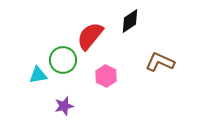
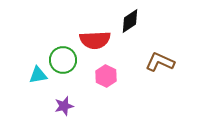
red semicircle: moved 5 px right, 4 px down; rotated 132 degrees counterclockwise
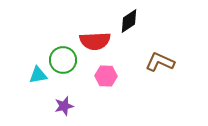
black diamond: moved 1 px left
red semicircle: moved 1 px down
pink hexagon: rotated 25 degrees counterclockwise
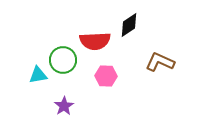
black diamond: moved 4 px down
purple star: rotated 18 degrees counterclockwise
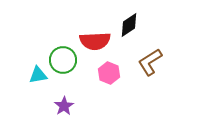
brown L-shape: moved 10 px left; rotated 56 degrees counterclockwise
pink hexagon: moved 3 px right, 3 px up; rotated 20 degrees clockwise
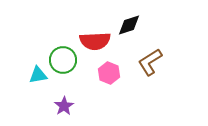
black diamond: rotated 15 degrees clockwise
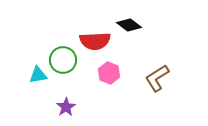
black diamond: rotated 55 degrees clockwise
brown L-shape: moved 7 px right, 16 px down
purple star: moved 2 px right, 1 px down
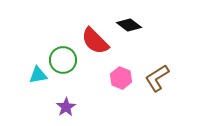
red semicircle: rotated 48 degrees clockwise
pink hexagon: moved 12 px right, 5 px down
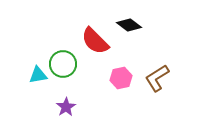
green circle: moved 4 px down
pink hexagon: rotated 25 degrees clockwise
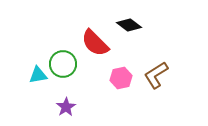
red semicircle: moved 2 px down
brown L-shape: moved 1 px left, 3 px up
